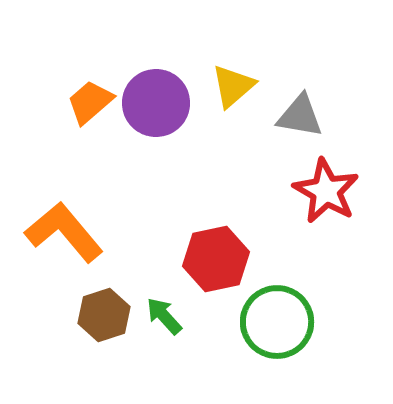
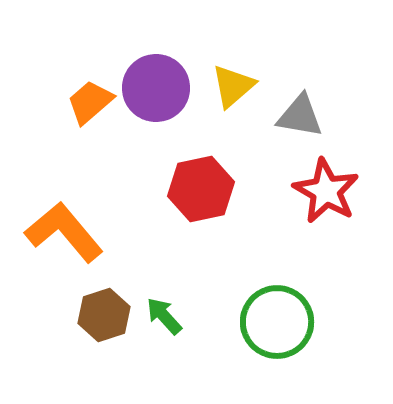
purple circle: moved 15 px up
red hexagon: moved 15 px left, 70 px up
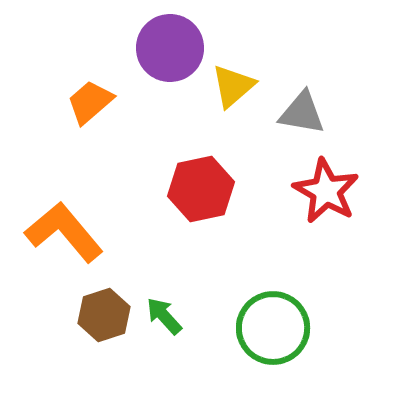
purple circle: moved 14 px right, 40 px up
gray triangle: moved 2 px right, 3 px up
green circle: moved 4 px left, 6 px down
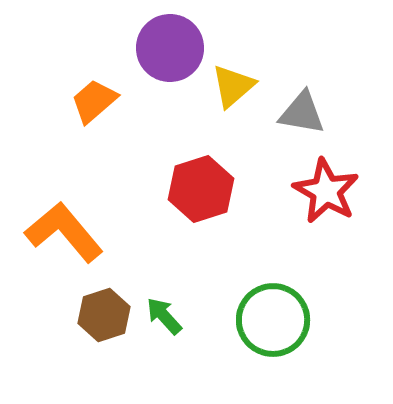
orange trapezoid: moved 4 px right, 1 px up
red hexagon: rotated 6 degrees counterclockwise
green circle: moved 8 px up
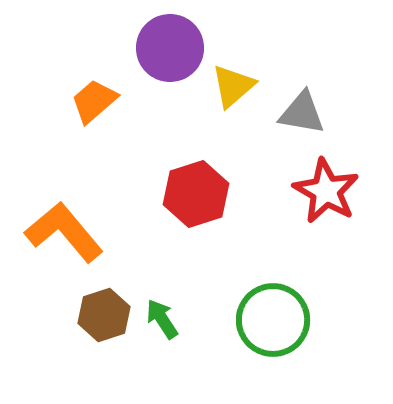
red hexagon: moved 5 px left, 5 px down
green arrow: moved 2 px left, 3 px down; rotated 9 degrees clockwise
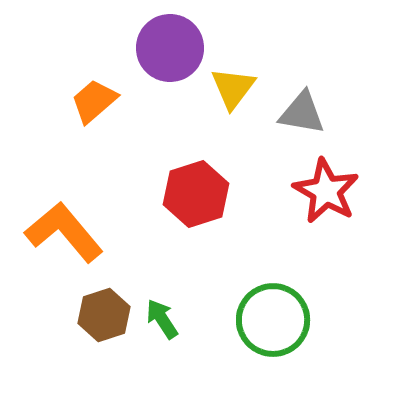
yellow triangle: moved 2 px down; rotated 12 degrees counterclockwise
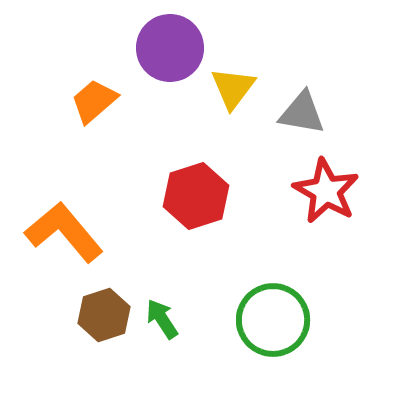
red hexagon: moved 2 px down
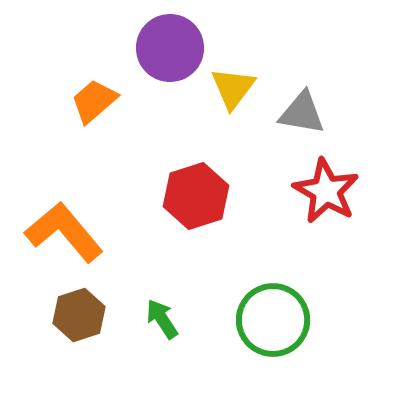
brown hexagon: moved 25 px left
